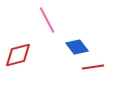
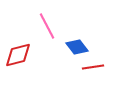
pink line: moved 6 px down
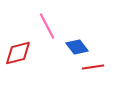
red diamond: moved 2 px up
